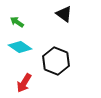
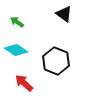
cyan diamond: moved 4 px left, 3 px down
red arrow: rotated 102 degrees clockwise
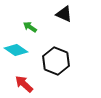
black triangle: rotated 12 degrees counterclockwise
green arrow: moved 13 px right, 5 px down
red arrow: moved 1 px down
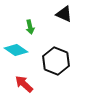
green arrow: rotated 136 degrees counterclockwise
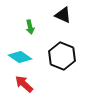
black triangle: moved 1 px left, 1 px down
cyan diamond: moved 4 px right, 7 px down
black hexagon: moved 6 px right, 5 px up
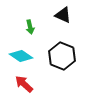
cyan diamond: moved 1 px right, 1 px up
